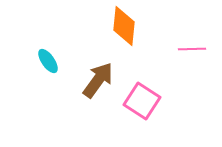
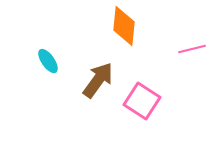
pink line: rotated 12 degrees counterclockwise
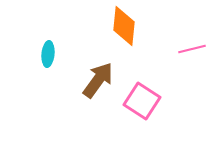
cyan ellipse: moved 7 px up; rotated 40 degrees clockwise
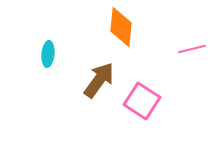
orange diamond: moved 3 px left, 1 px down
brown arrow: moved 1 px right
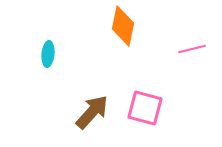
orange diamond: moved 2 px right, 1 px up; rotated 6 degrees clockwise
brown arrow: moved 7 px left, 32 px down; rotated 6 degrees clockwise
pink square: moved 3 px right, 7 px down; rotated 18 degrees counterclockwise
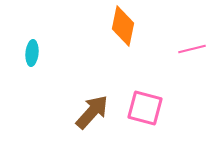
cyan ellipse: moved 16 px left, 1 px up
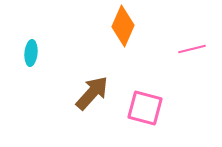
orange diamond: rotated 12 degrees clockwise
cyan ellipse: moved 1 px left
brown arrow: moved 19 px up
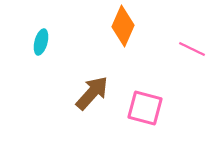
pink line: rotated 40 degrees clockwise
cyan ellipse: moved 10 px right, 11 px up; rotated 10 degrees clockwise
